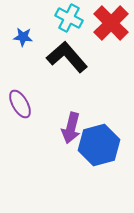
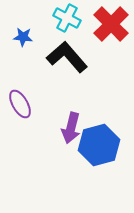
cyan cross: moved 2 px left
red cross: moved 1 px down
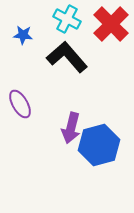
cyan cross: moved 1 px down
blue star: moved 2 px up
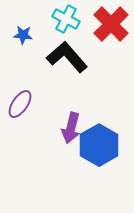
cyan cross: moved 1 px left
purple ellipse: rotated 64 degrees clockwise
blue hexagon: rotated 15 degrees counterclockwise
